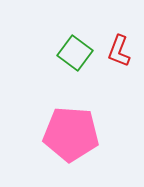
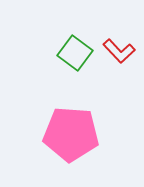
red L-shape: rotated 64 degrees counterclockwise
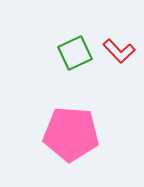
green square: rotated 28 degrees clockwise
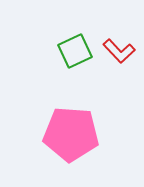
green square: moved 2 px up
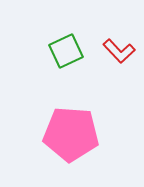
green square: moved 9 px left
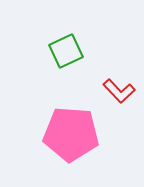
red L-shape: moved 40 px down
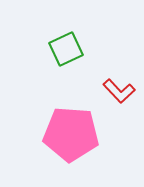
green square: moved 2 px up
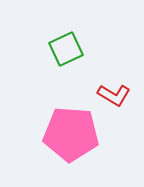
red L-shape: moved 5 px left, 4 px down; rotated 16 degrees counterclockwise
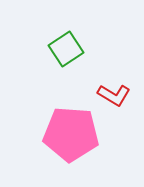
green square: rotated 8 degrees counterclockwise
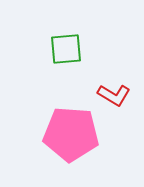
green square: rotated 28 degrees clockwise
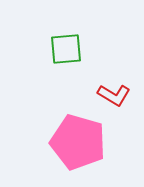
pink pentagon: moved 7 px right, 8 px down; rotated 12 degrees clockwise
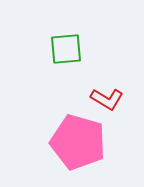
red L-shape: moved 7 px left, 4 px down
